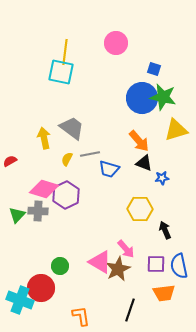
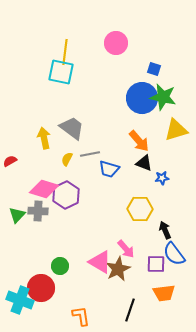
blue semicircle: moved 5 px left, 12 px up; rotated 25 degrees counterclockwise
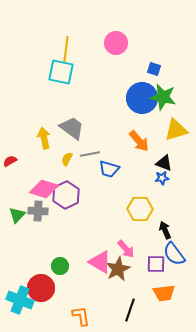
yellow line: moved 1 px right, 3 px up
black triangle: moved 20 px right
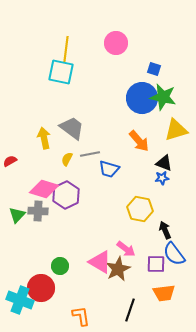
yellow hexagon: rotated 10 degrees clockwise
pink arrow: rotated 12 degrees counterclockwise
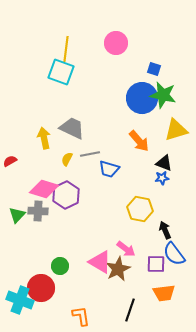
cyan square: rotated 8 degrees clockwise
green star: moved 2 px up
gray trapezoid: rotated 12 degrees counterclockwise
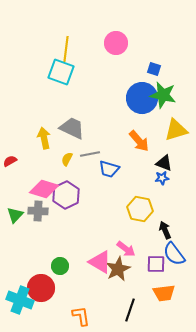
green triangle: moved 2 px left
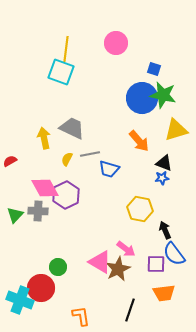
pink diamond: moved 1 px right, 1 px up; rotated 44 degrees clockwise
green circle: moved 2 px left, 1 px down
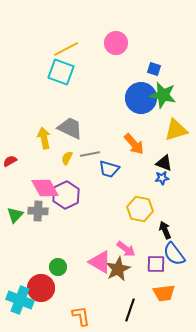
yellow line: rotated 55 degrees clockwise
blue circle: moved 1 px left
gray trapezoid: moved 2 px left
orange arrow: moved 5 px left, 3 px down
yellow semicircle: moved 1 px up
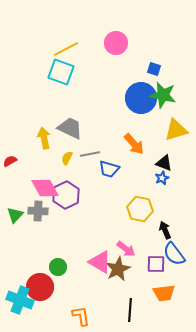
blue star: rotated 16 degrees counterclockwise
red circle: moved 1 px left, 1 px up
black line: rotated 15 degrees counterclockwise
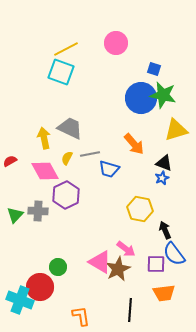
pink diamond: moved 17 px up
